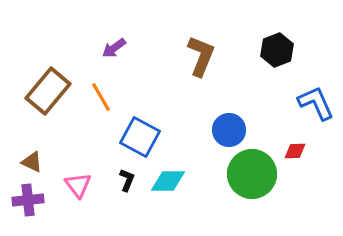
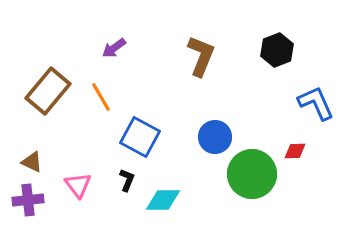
blue circle: moved 14 px left, 7 px down
cyan diamond: moved 5 px left, 19 px down
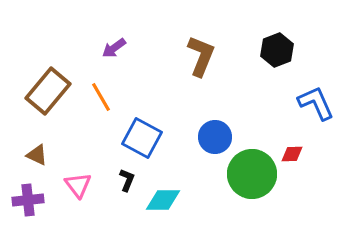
blue square: moved 2 px right, 1 px down
red diamond: moved 3 px left, 3 px down
brown triangle: moved 5 px right, 7 px up
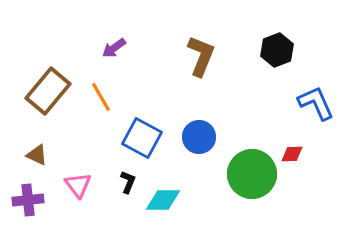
blue circle: moved 16 px left
black L-shape: moved 1 px right, 2 px down
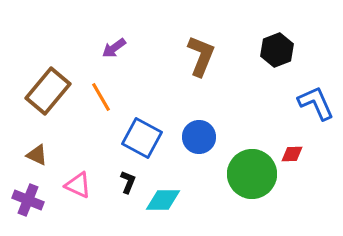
pink triangle: rotated 28 degrees counterclockwise
purple cross: rotated 28 degrees clockwise
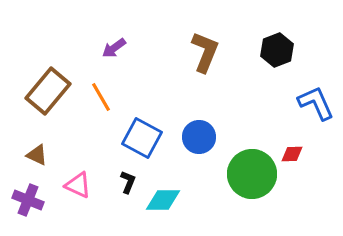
brown L-shape: moved 4 px right, 4 px up
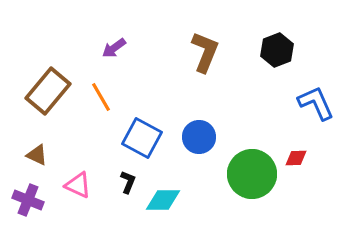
red diamond: moved 4 px right, 4 px down
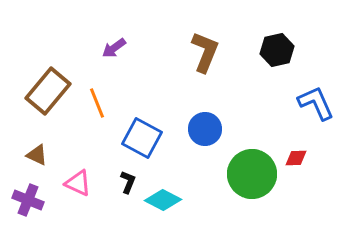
black hexagon: rotated 8 degrees clockwise
orange line: moved 4 px left, 6 px down; rotated 8 degrees clockwise
blue circle: moved 6 px right, 8 px up
pink triangle: moved 2 px up
cyan diamond: rotated 27 degrees clockwise
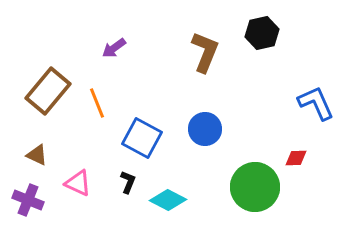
black hexagon: moved 15 px left, 17 px up
green circle: moved 3 px right, 13 px down
cyan diamond: moved 5 px right
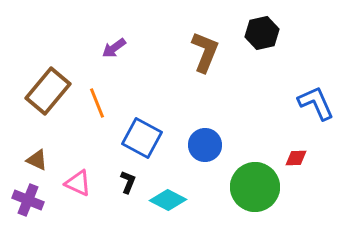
blue circle: moved 16 px down
brown triangle: moved 5 px down
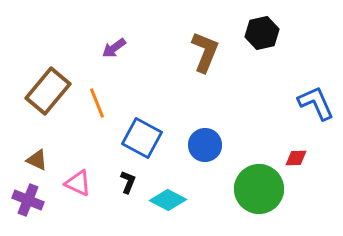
green circle: moved 4 px right, 2 px down
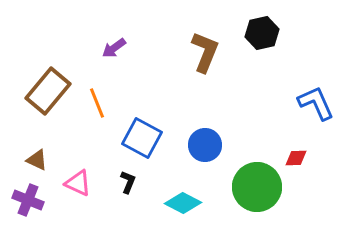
green circle: moved 2 px left, 2 px up
cyan diamond: moved 15 px right, 3 px down
